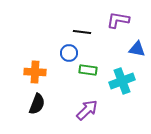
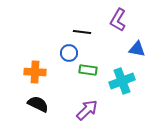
purple L-shape: rotated 70 degrees counterclockwise
black semicircle: moved 1 px right; rotated 85 degrees counterclockwise
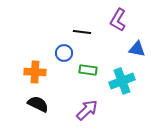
blue circle: moved 5 px left
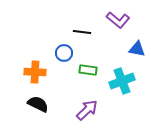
purple L-shape: rotated 80 degrees counterclockwise
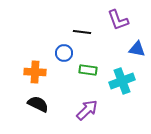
purple L-shape: rotated 30 degrees clockwise
